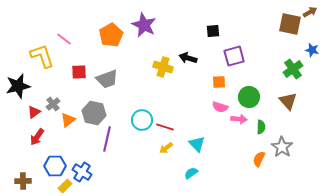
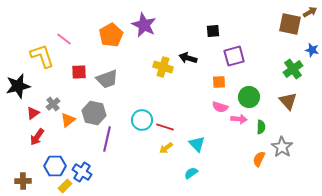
red triangle: moved 1 px left, 1 px down
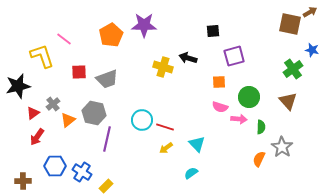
purple star: rotated 25 degrees counterclockwise
yellow rectangle: moved 41 px right
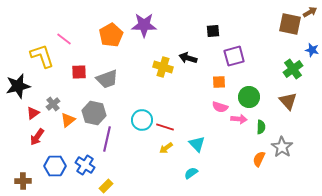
blue cross: moved 3 px right, 7 px up
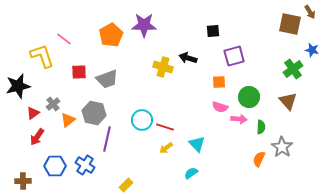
brown arrow: rotated 88 degrees clockwise
yellow rectangle: moved 20 px right, 1 px up
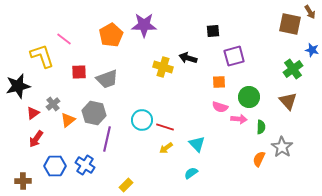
red arrow: moved 1 px left, 2 px down
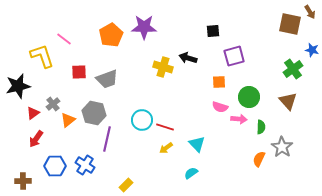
purple star: moved 2 px down
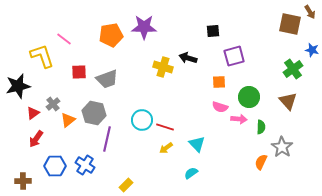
orange pentagon: rotated 20 degrees clockwise
orange semicircle: moved 2 px right, 3 px down
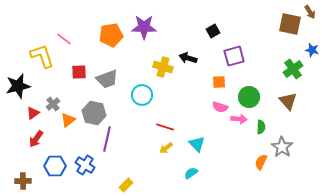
black square: rotated 24 degrees counterclockwise
cyan circle: moved 25 px up
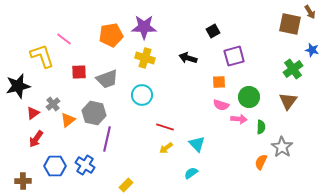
yellow cross: moved 18 px left, 9 px up
brown triangle: rotated 18 degrees clockwise
pink semicircle: moved 1 px right, 2 px up
